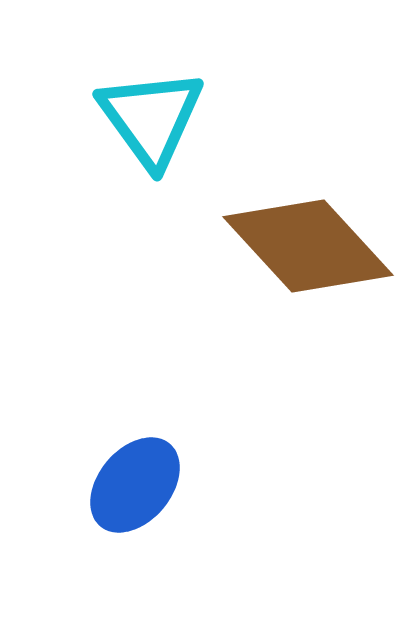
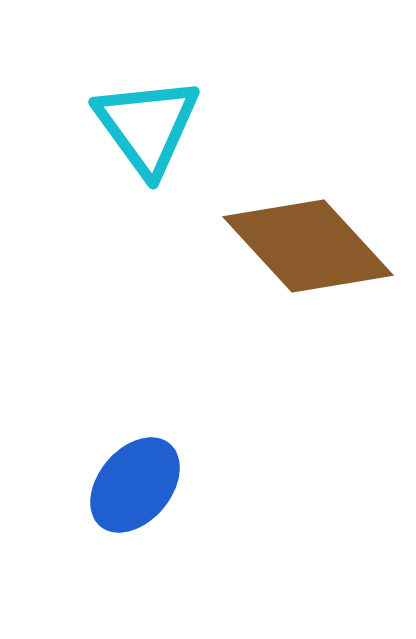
cyan triangle: moved 4 px left, 8 px down
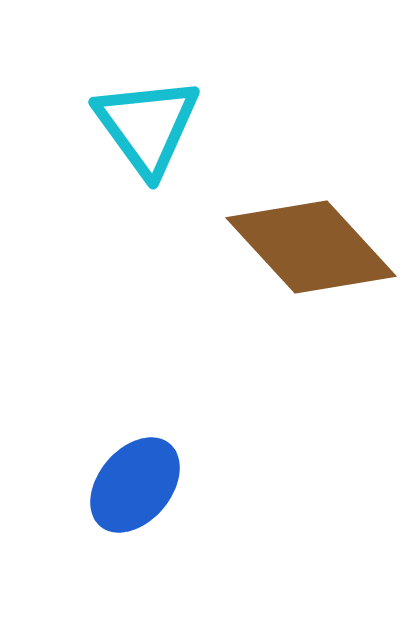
brown diamond: moved 3 px right, 1 px down
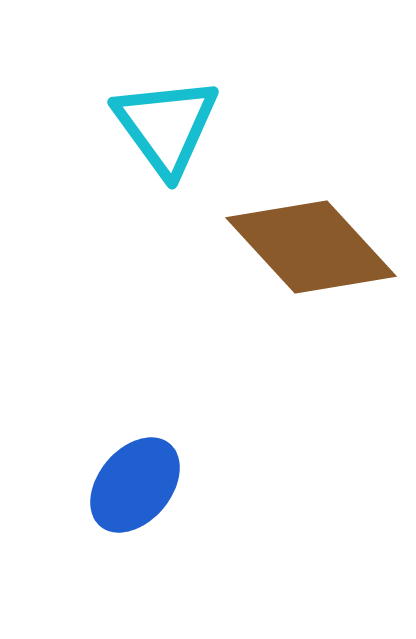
cyan triangle: moved 19 px right
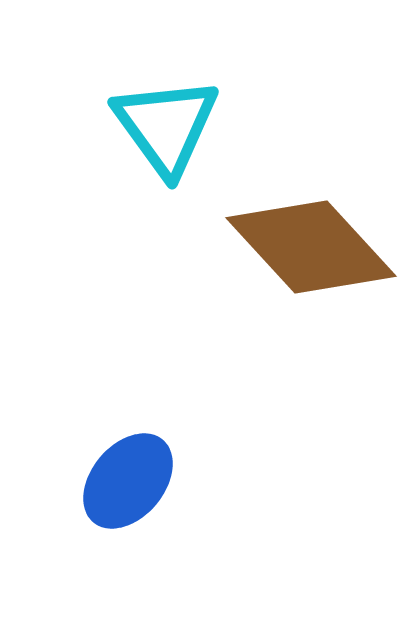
blue ellipse: moved 7 px left, 4 px up
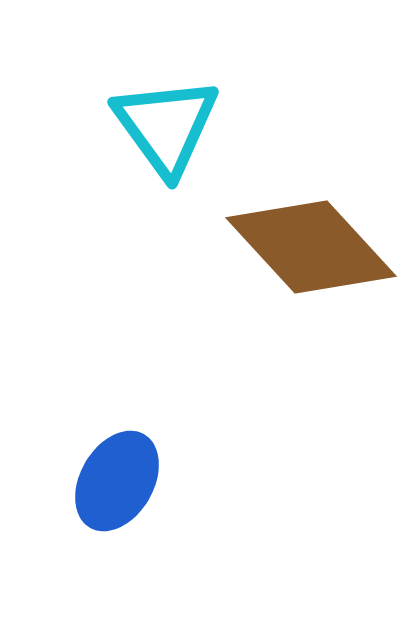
blue ellipse: moved 11 px left; rotated 10 degrees counterclockwise
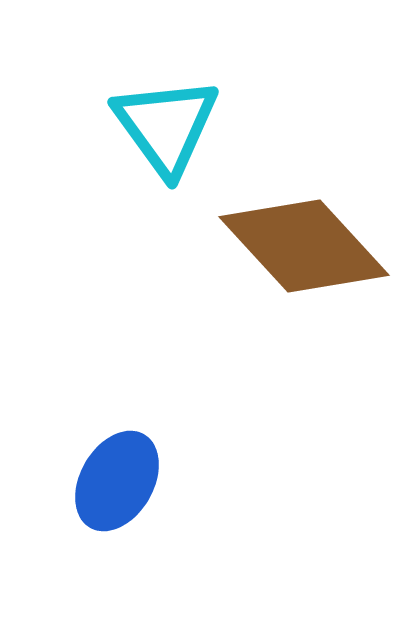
brown diamond: moved 7 px left, 1 px up
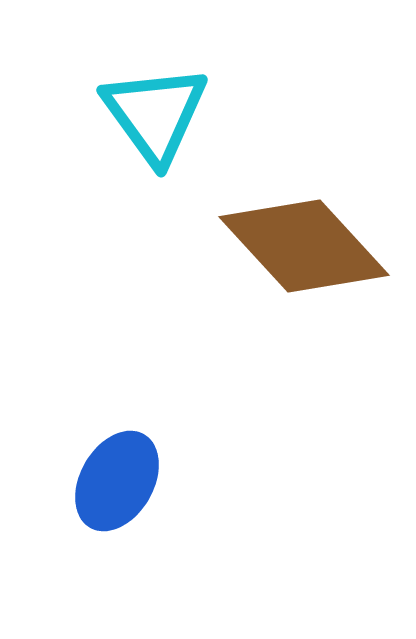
cyan triangle: moved 11 px left, 12 px up
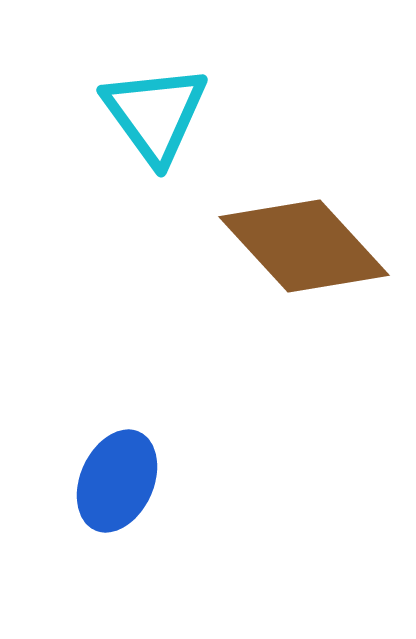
blue ellipse: rotated 6 degrees counterclockwise
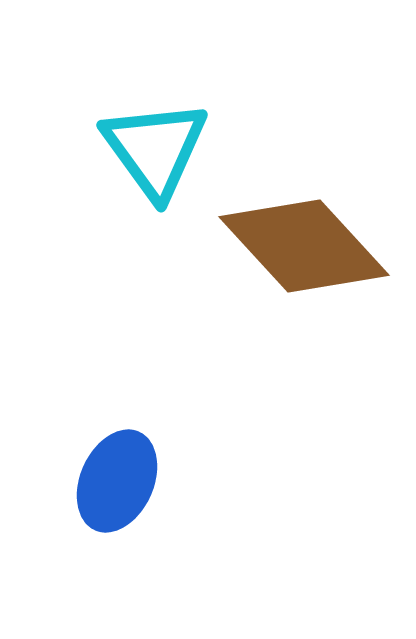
cyan triangle: moved 35 px down
